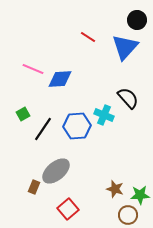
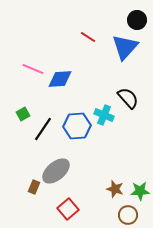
green star: moved 4 px up
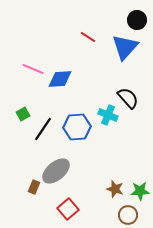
cyan cross: moved 4 px right
blue hexagon: moved 1 px down
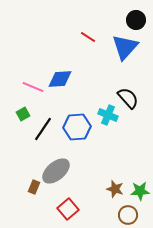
black circle: moved 1 px left
pink line: moved 18 px down
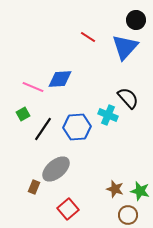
gray ellipse: moved 2 px up
green star: rotated 18 degrees clockwise
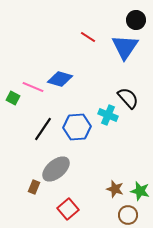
blue triangle: rotated 8 degrees counterclockwise
blue diamond: rotated 20 degrees clockwise
green square: moved 10 px left, 16 px up; rotated 32 degrees counterclockwise
